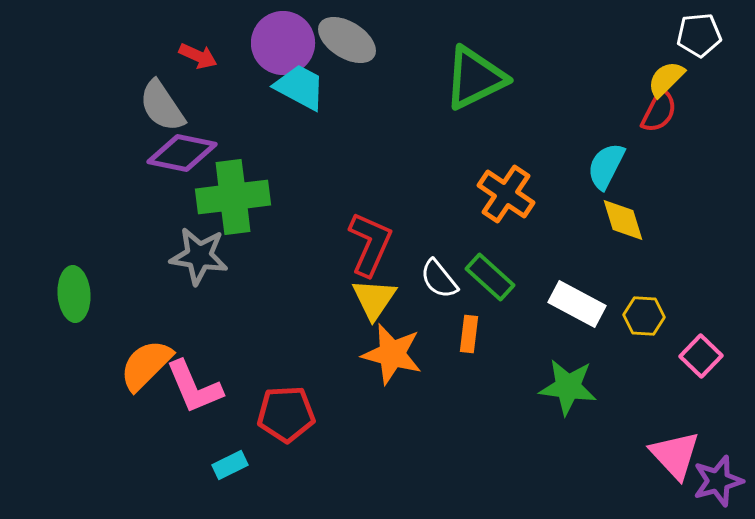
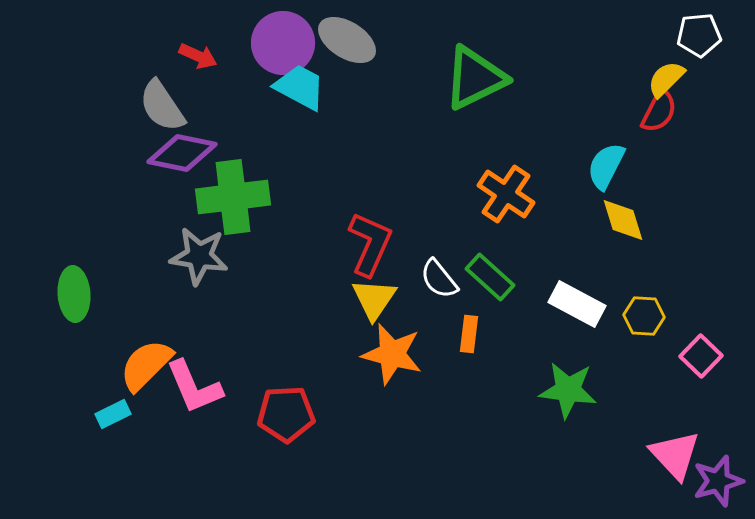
green star: moved 3 px down
cyan rectangle: moved 117 px left, 51 px up
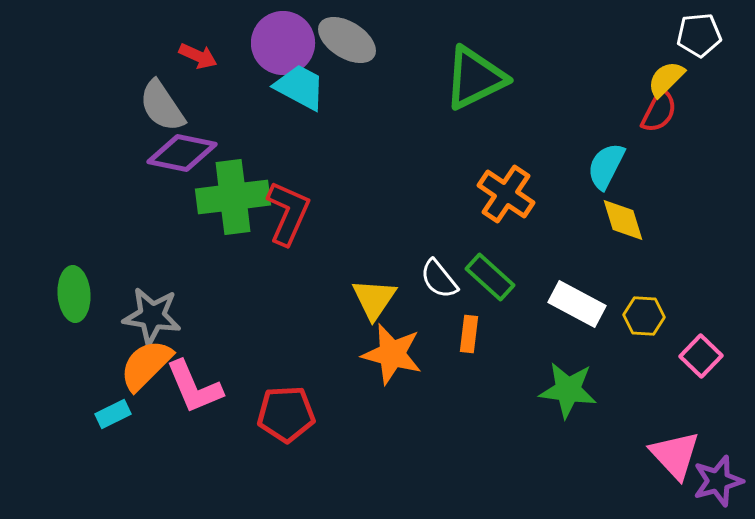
red L-shape: moved 82 px left, 31 px up
gray star: moved 47 px left, 60 px down
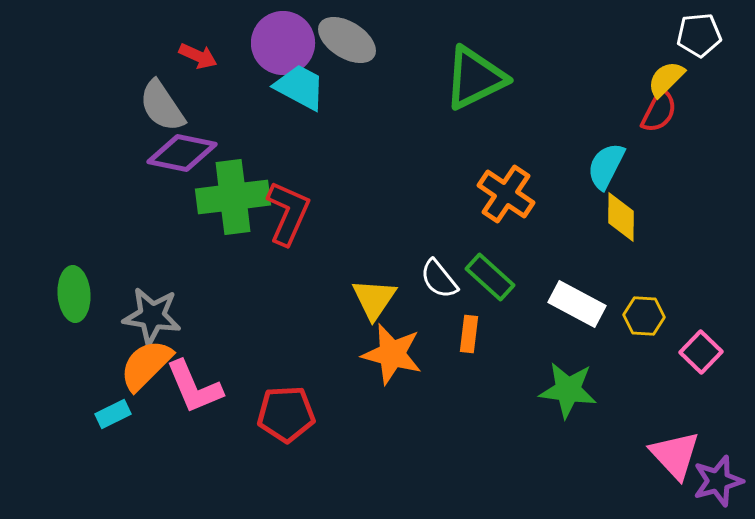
yellow diamond: moved 2 px left, 3 px up; rotated 18 degrees clockwise
pink square: moved 4 px up
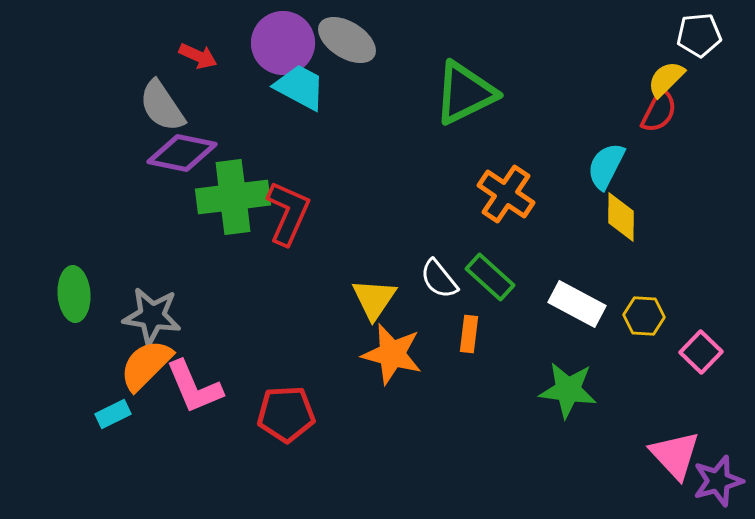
green triangle: moved 10 px left, 15 px down
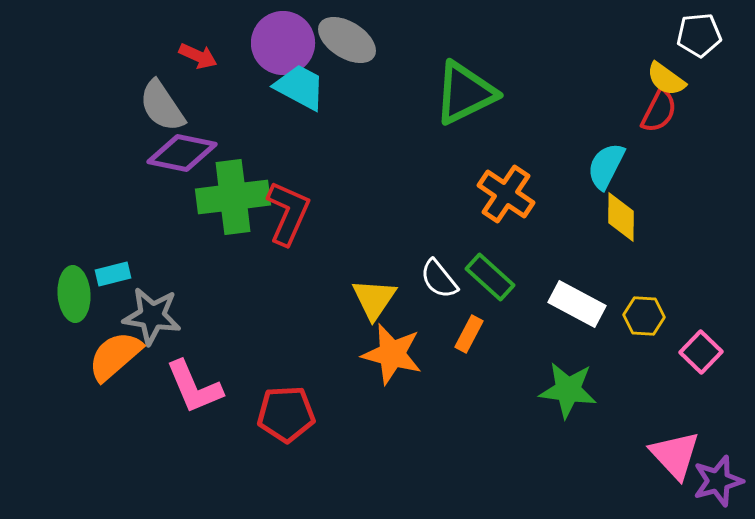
yellow semicircle: rotated 99 degrees counterclockwise
orange rectangle: rotated 21 degrees clockwise
orange semicircle: moved 31 px left, 9 px up; rotated 4 degrees clockwise
cyan rectangle: moved 140 px up; rotated 12 degrees clockwise
